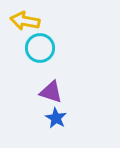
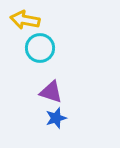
yellow arrow: moved 1 px up
blue star: rotated 25 degrees clockwise
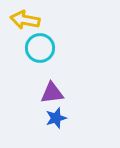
purple triangle: moved 1 px right, 1 px down; rotated 25 degrees counterclockwise
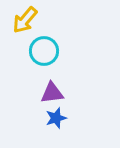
yellow arrow: rotated 60 degrees counterclockwise
cyan circle: moved 4 px right, 3 px down
